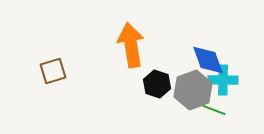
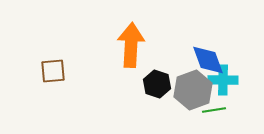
orange arrow: rotated 12 degrees clockwise
brown square: rotated 12 degrees clockwise
green line: rotated 30 degrees counterclockwise
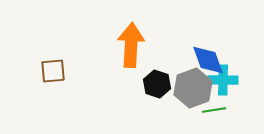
gray hexagon: moved 2 px up
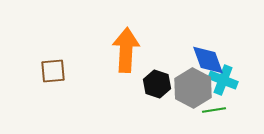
orange arrow: moved 5 px left, 5 px down
cyan cross: rotated 20 degrees clockwise
gray hexagon: rotated 12 degrees counterclockwise
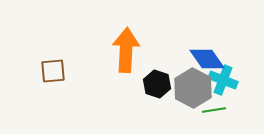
blue diamond: moved 1 px left, 1 px up; rotated 15 degrees counterclockwise
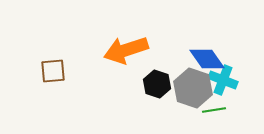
orange arrow: rotated 111 degrees counterclockwise
gray hexagon: rotated 9 degrees counterclockwise
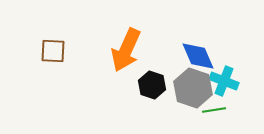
orange arrow: rotated 48 degrees counterclockwise
blue diamond: moved 9 px left, 3 px up; rotated 12 degrees clockwise
brown square: moved 20 px up; rotated 8 degrees clockwise
cyan cross: moved 1 px right, 1 px down
black hexagon: moved 5 px left, 1 px down
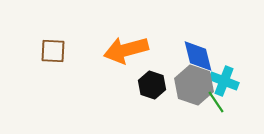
orange arrow: rotated 51 degrees clockwise
blue diamond: rotated 9 degrees clockwise
gray hexagon: moved 1 px right, 3 px up
green line: moved 2 px right, 8 px up; rotated 65 degrees clockwise
